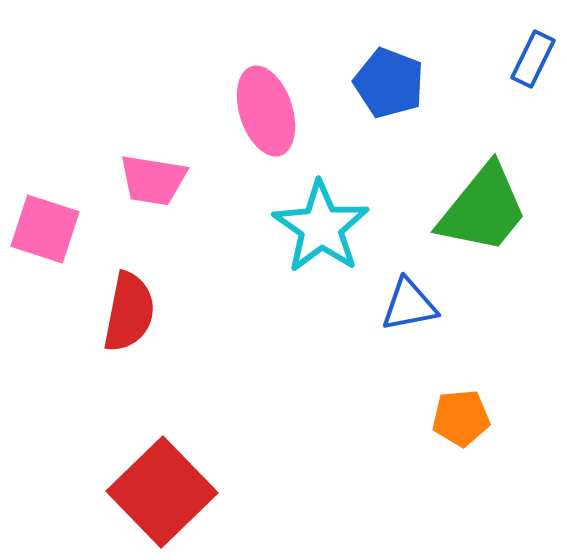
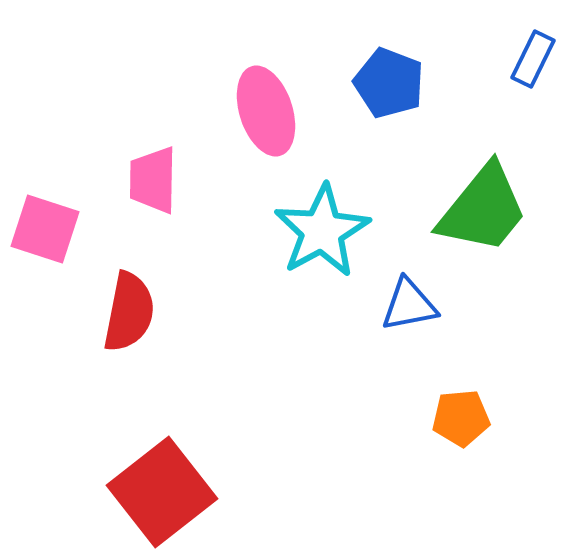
pink trapezoid: rotated 82 degrees clockwise
cyan star: moved 1 px right, 4 px down; rotated 8 degrees clockwise
red square: rotated 6 degrees clockwise
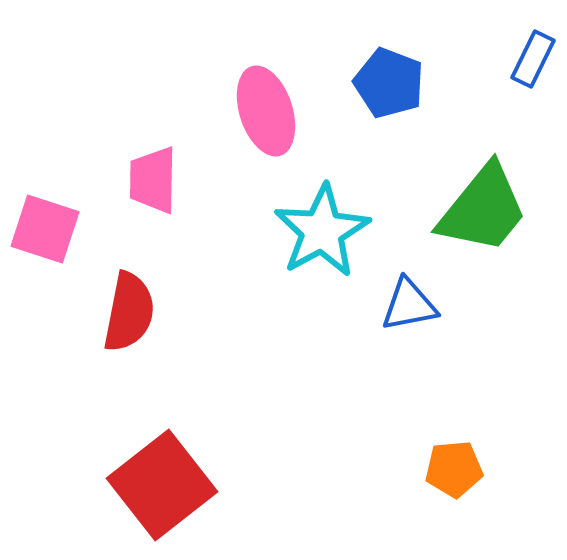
orange pentagon: moved 7 px left, 51 px down
red square: moved 7 px up
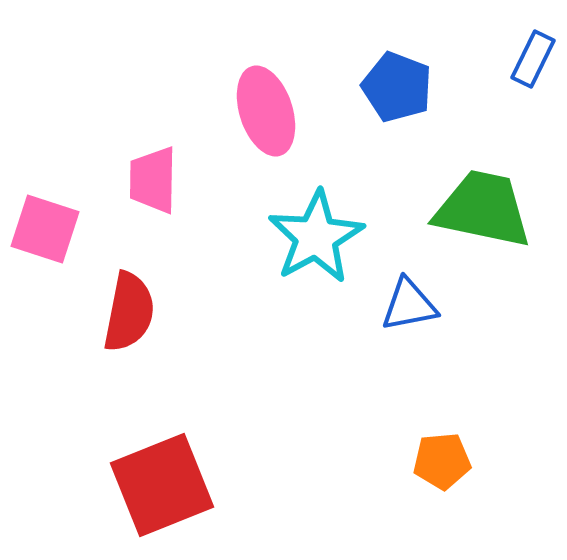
blue pentagon: moved 8 px right, 4 px down
green trapezoid: rotated 117 degrees counterclockwise
cyan star: moved 6 px left, 6 px down
orange pentagon: moved 12 px left, 8 px up
red square: rotated 16 degrees clockwise
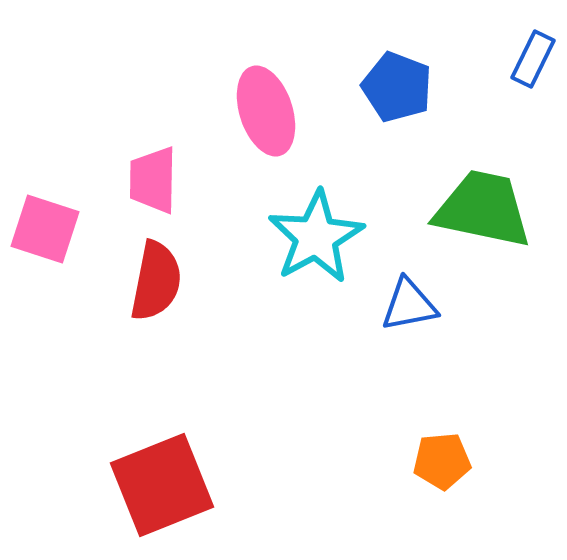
red semicircle: moved 27 px right, 31 px up
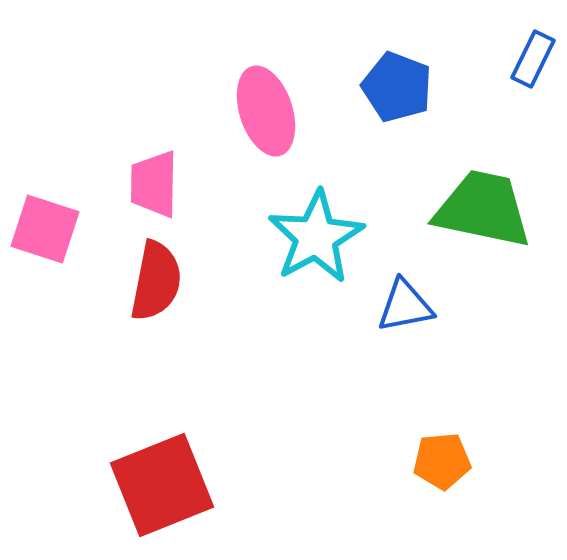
pink trapezoid: moved 1 px right, 4 px down
blue triangle: moved 4 px left, 1 px down
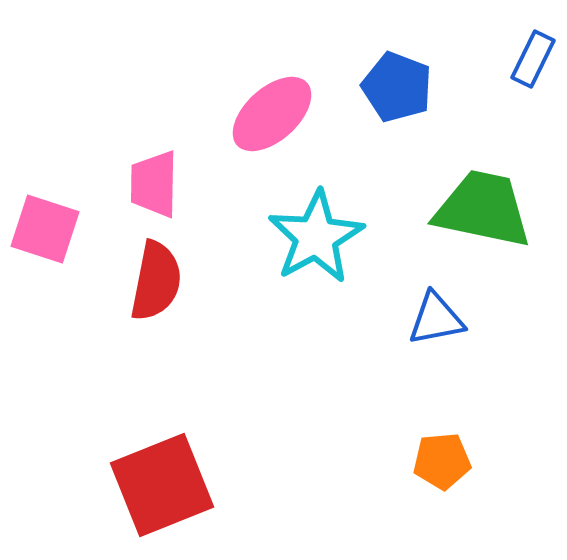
pink ellipse: moved 6 px right, 3 px down; rotated 66 degrees clockwise
blue triangle: moved 31 px right, 13 px down
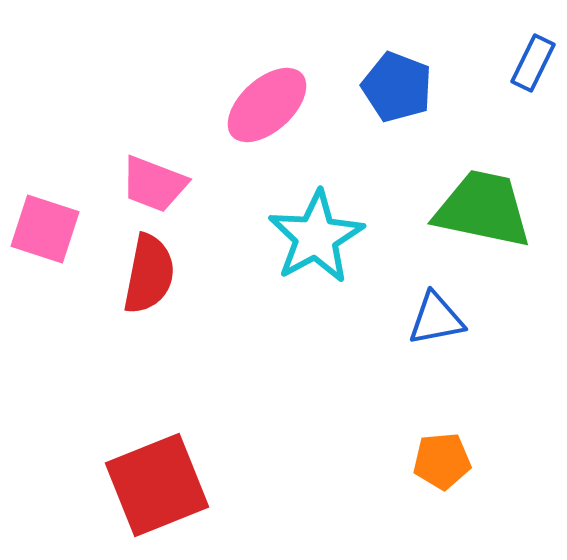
blue rectangle: moved 4 px down
pink ellipse: moved 5 px left, 9 px up
pink trapezoid: rotated 70 degrees counterclockwise
red semicircle: moved 7 px left, 7 px up
red square: moved 5 px left
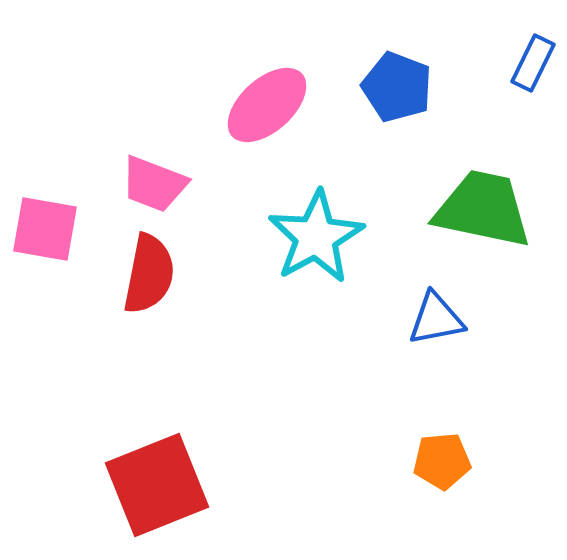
pink square: rotated 8 degrees counterclockwise
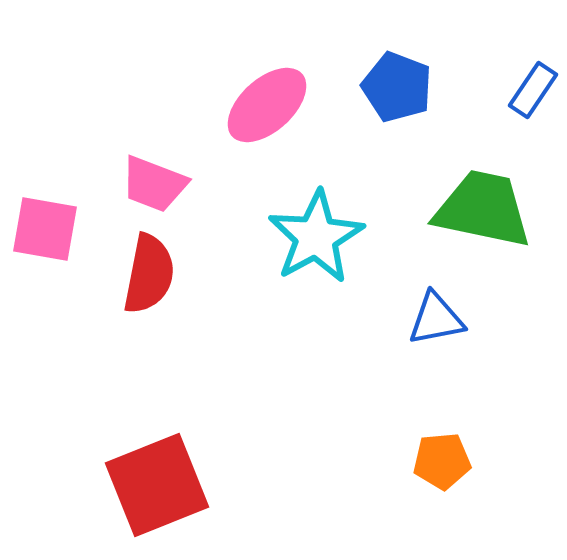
blue rectangle: moved 27 px down; rotated 8 degrees clockwise
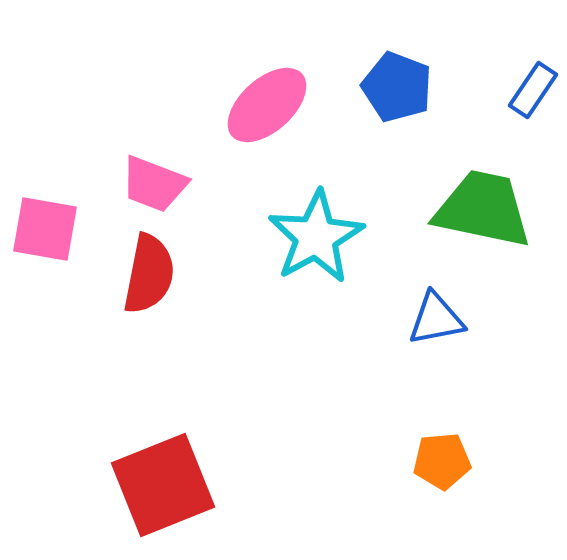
red square: moved 6 px right
